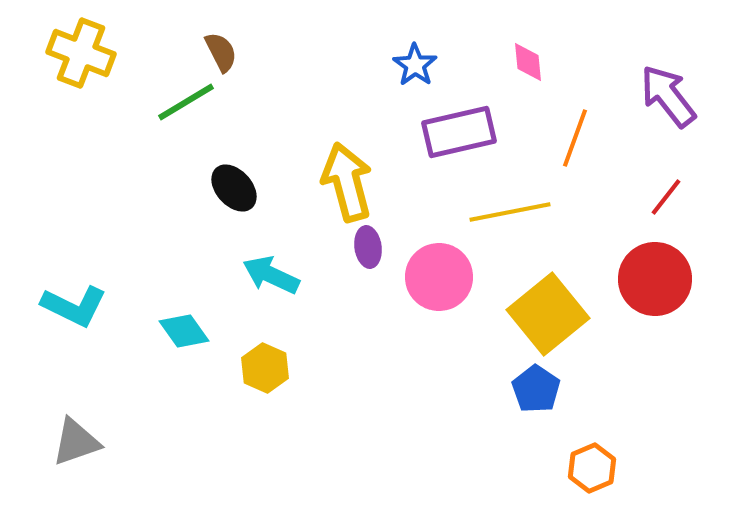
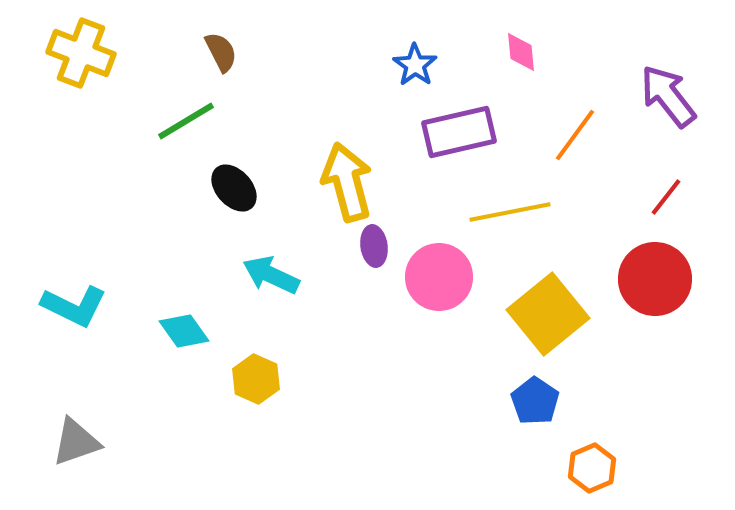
pink diamond: moved 7 px left, 10 px up
green line: moved 19 px down
orange line: moved 3 px up; rotated 16 degrees clockwise
purple ellipse: moved 6 px right, 1 px up
yellow hexagon: moved 9 px left, 11 px down
blue pentagon: moved 1 px left, 12 px down
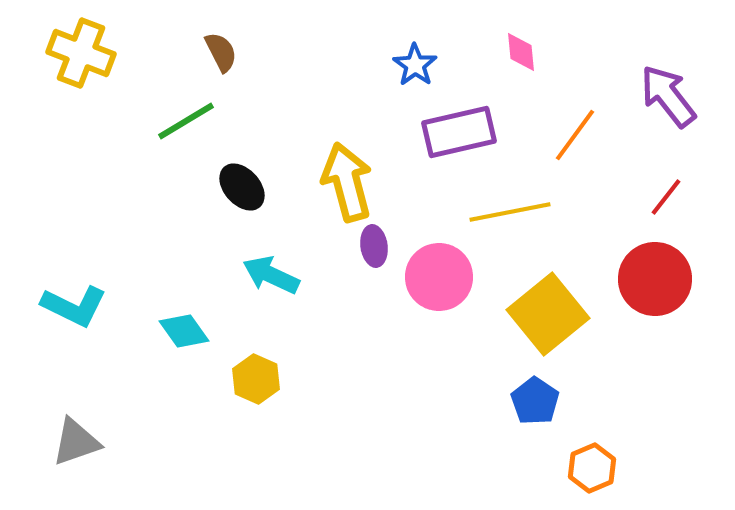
black ellipse: moved 8 px right, 1 px up
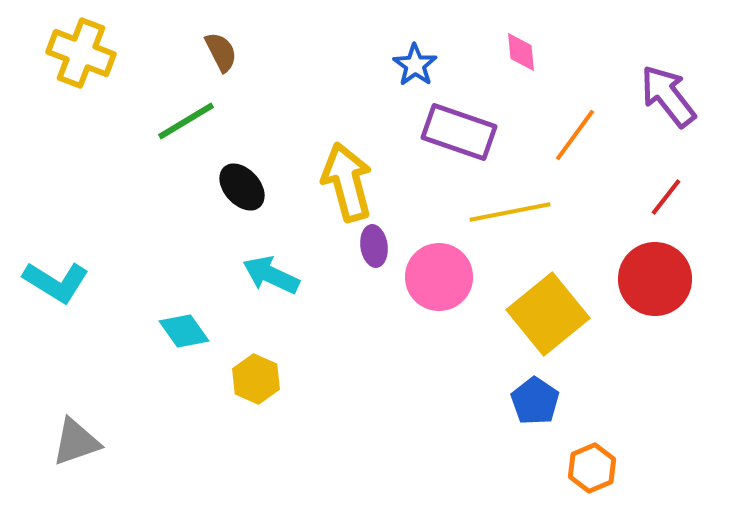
purple rectangle: rotated 32 degrees clockwise
cyan L-shape: moved 18 px left, 24 px up; rotated 6 degrees clockwise
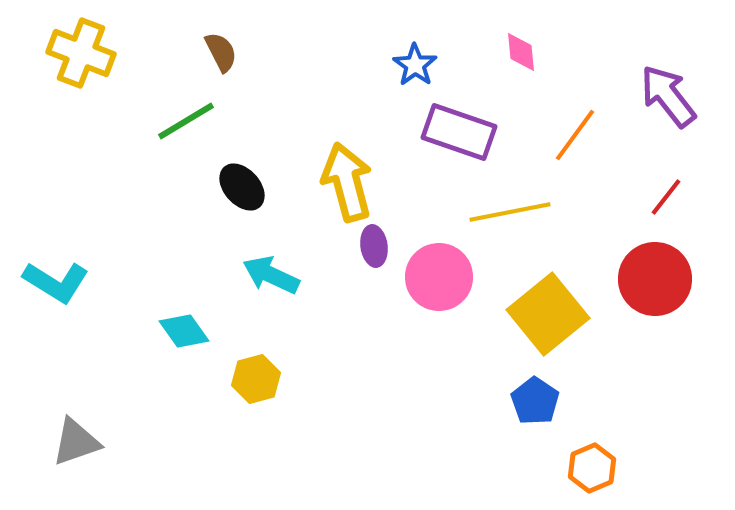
yellow hexagon: rotated 21 degrees clockwise
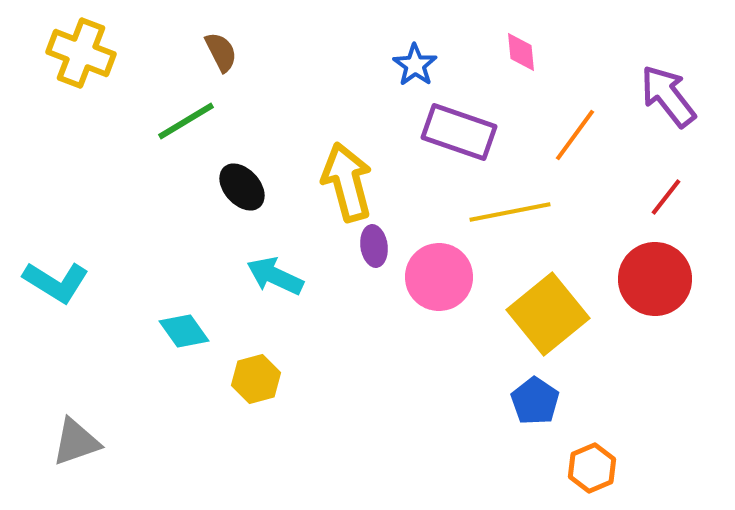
cyan arrow: moved 4 px right, 1 px down
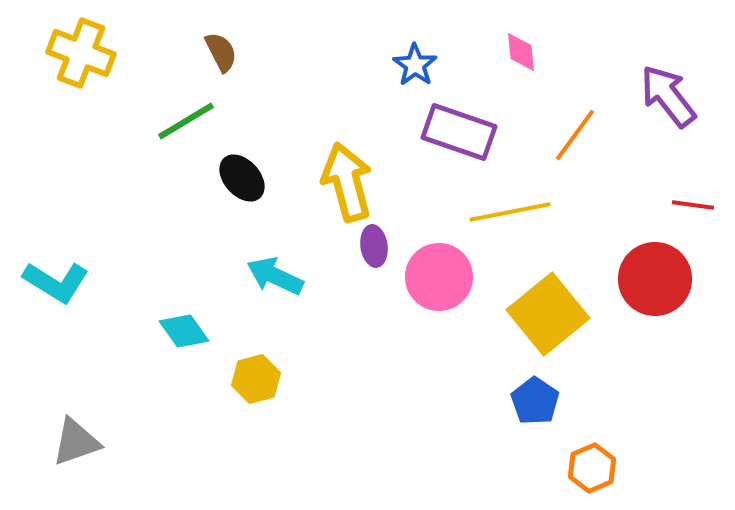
black ellipse: moved 9 px up
red line: moved 27 px right, 8 px down; rotated 60 degrees clockwise
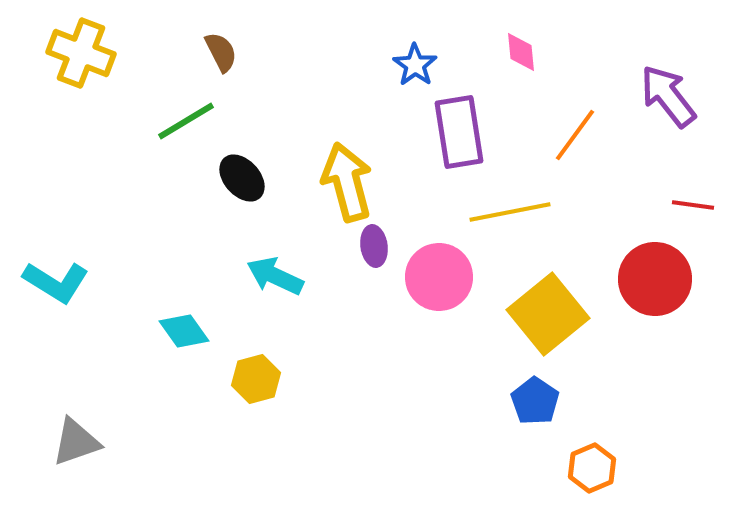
purple rectangle: rotated 62 degrees clockwise
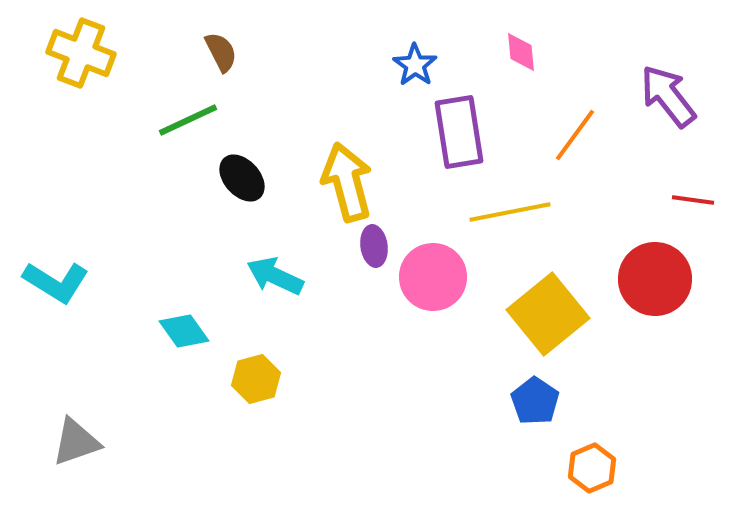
green line: moved 2 px right, 1 px up; rotated 6 degrees clockwise
red line: moved 5 px up
pink circle: moved 6 px left
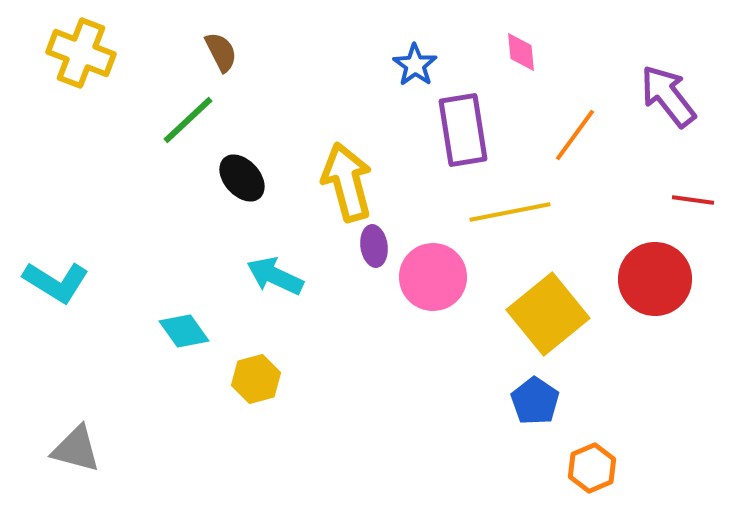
green line: rotated 18 degrees counterclockwise
purple rectangle: moved 4 px right, 2 px up
gray triangle: moved 7 px down; rotated 34 degrees clockwise
